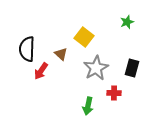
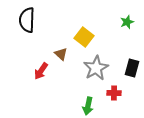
black semicircle: moved 29 px up
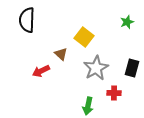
red arrow: rotated 30 degrees clockwise
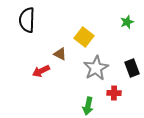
brown triangle: moved 1 px left; rotated 16 degrees counterclockwise
black rectangle: rotated 36 degrees counterclockwise
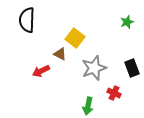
yellow square: moved 9 px left, 1 px down
gray star: moved 2 px left; rotated 10 degrees clockwise
red cross: rotated 24 degrees clockwise
